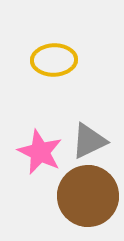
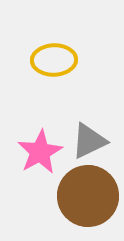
pink star: rotated 18 degrees clockwise
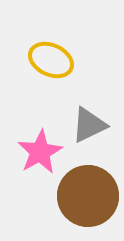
yellow ellipse: moved 3 px left; rotated 27 degrees clockwise
gray triangle: moved 16 px up
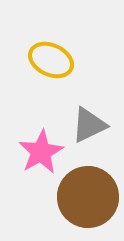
pink star: moved 1 px right
brown circle: moved 1 px down
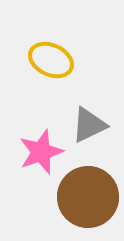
pink star: rotated 9 degrees clockwise
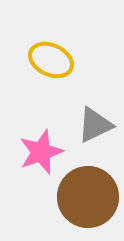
gray triangle: moved 6 px right
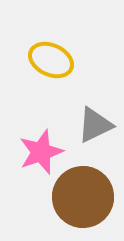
brown circle: moved 5 px left
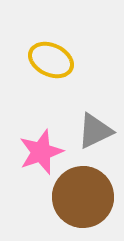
gray triangle: moved 6 px down
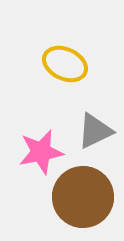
yellow ellipse: moved 14 px right, 4 px down
pink star: rotated 9 degrees clockwise
